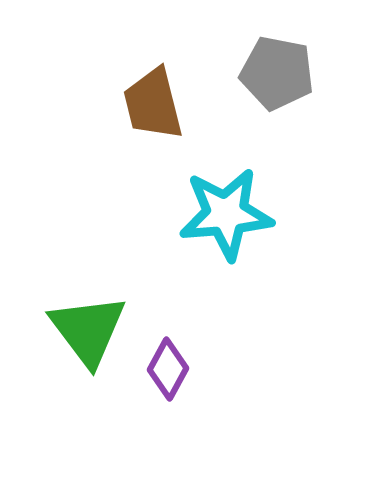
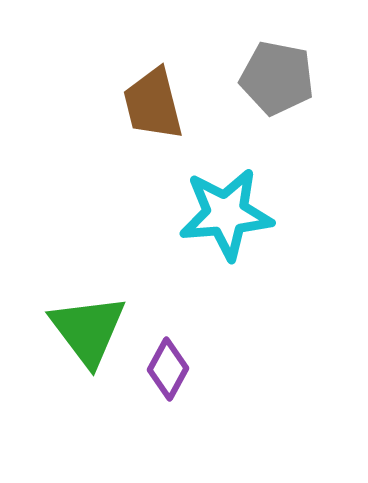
gray pentagon: moved 5 px down
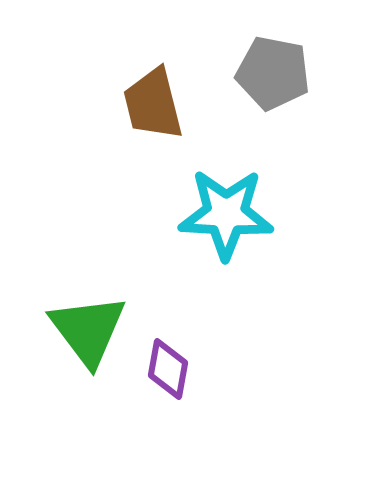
gray pentagon: moved 4 px left, 5 px up
cyan star: rotated 8 degrees clockwise
purple diamond: rotated 18 degrees counterclockwise
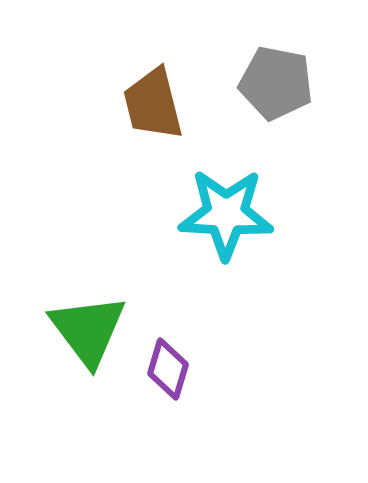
gray pentagon: moved 3 px right, 10 px down
purple diamond: rotated 6 degrees clockwise
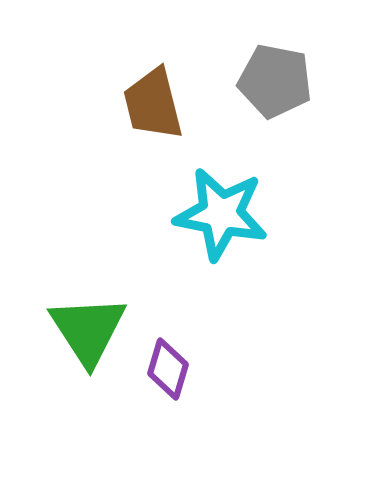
gray pentagon: moved 1 px left, 2 px up
cyan star: moved 5 px left; rotated 8 degrees clockwise
green triangle: rotated 4 degrees clockwise
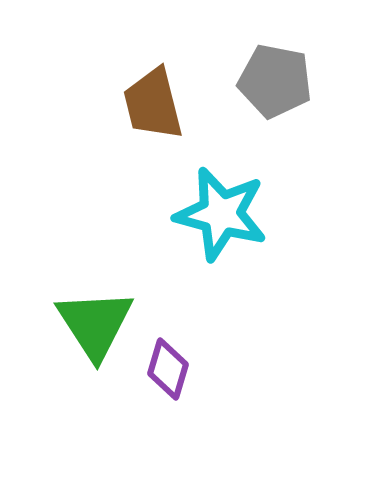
cyan star: rotated 4 degrees clockwise
green triangle: moved 7 px right, 6 px up
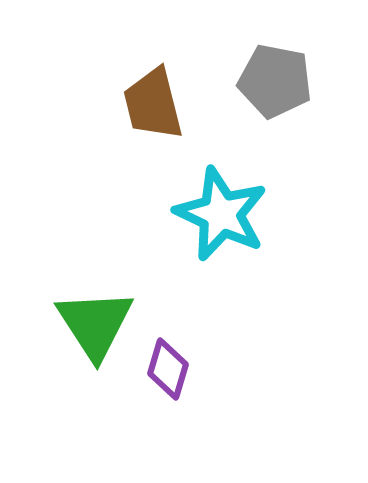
cyan star: rotated 10 degrees clockwise
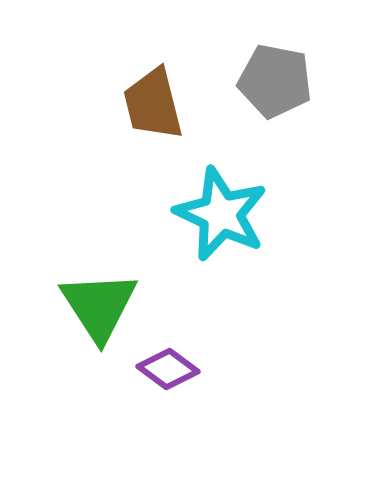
green triangle: moved 4 px right, 18 px up
purple diamond: rotated 70 degrees counterclockwise
